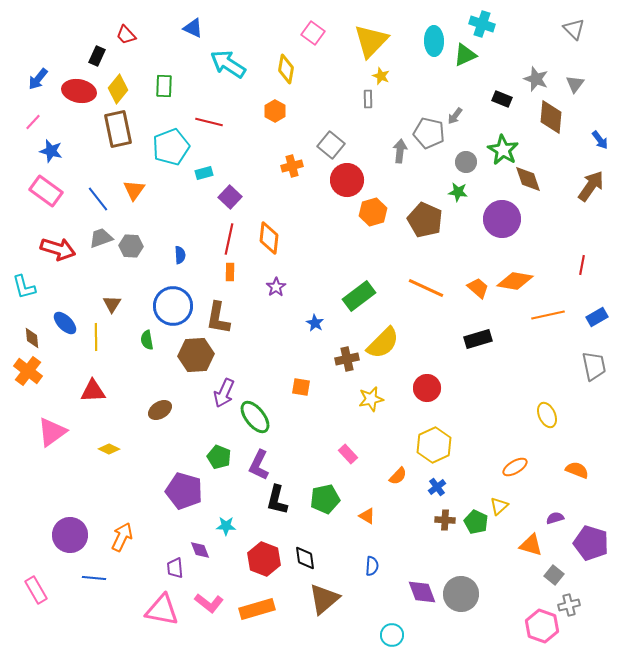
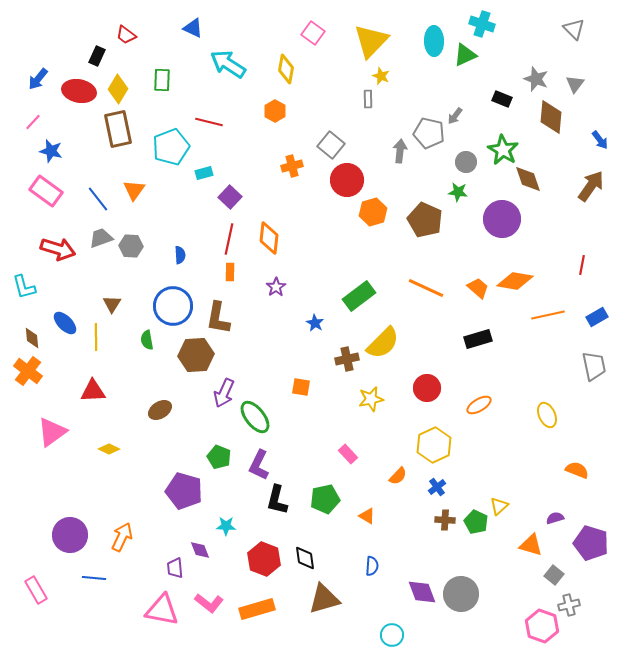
red trapezoid at (126, 35): rotated 10 degrees counterclockwise
green rectangle at (164, 86): moved 2 px left, 6 px up
yellow diamond at (118, 89): rotated 8 degrees counterclockwise
orange ellipse at (515, 467): moved 36 px left, 62 px up
brown triangle at (324, 599): rotated 24 degrees clockwise
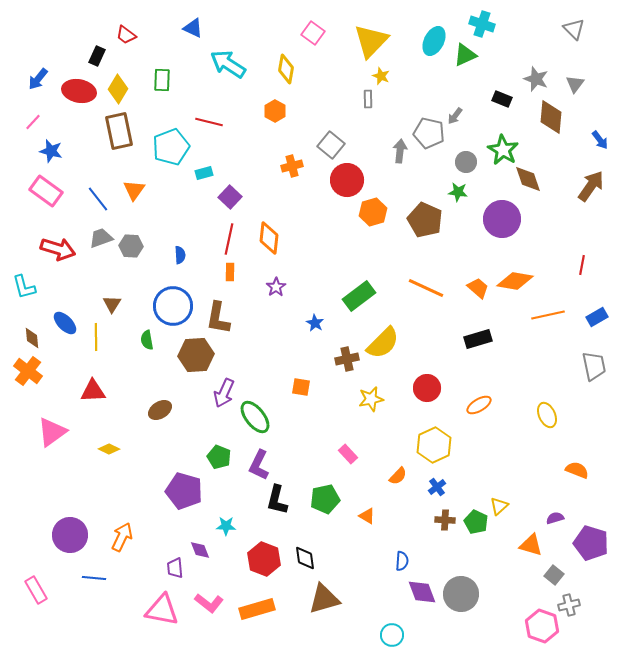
cyan ellipse at (434, 41): rotated 28 degrees clockwise
brown rectangle at (118, 129): moved 1 px right, 2 px down
blue semicircle at (372, 566): moved 30 px right, 5 px up
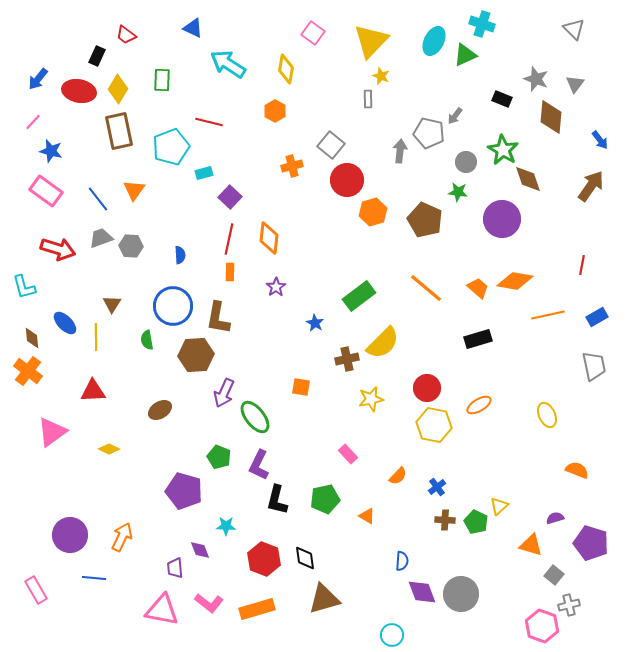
orange line at (426, 288): rotated 15 degrees clockwise
yellow hexagon at (434, 445): moved 20 px up; rotated 24 degrees counterclockwise
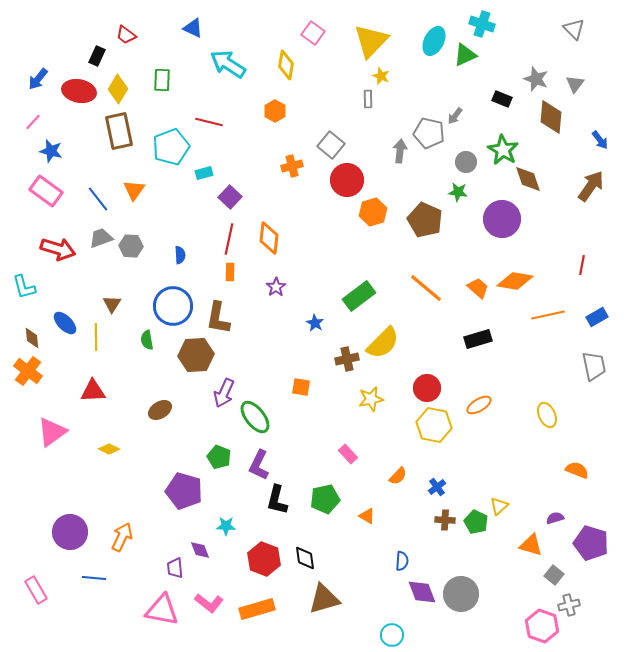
yellow diamond at (286, 69): moved 4 px up
purple circle at (70, 535): moved 3 px up
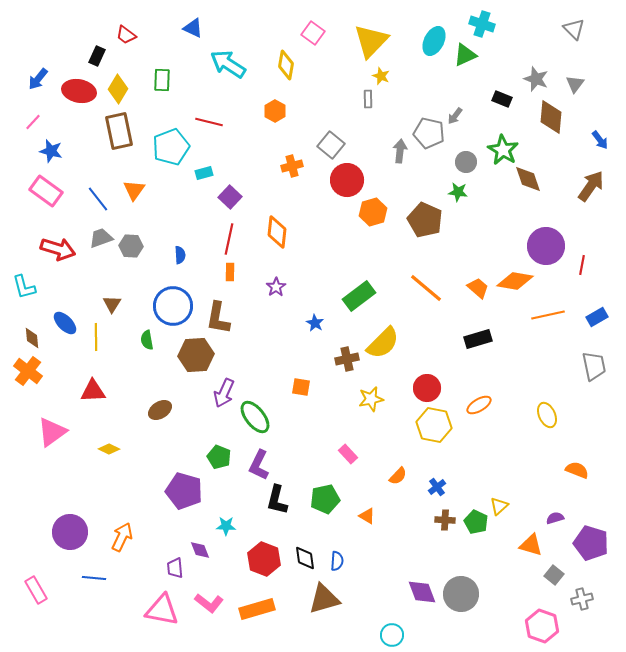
purple circle at (502, 219): moved 44 px right, 27 px down
orange diamond at (269, 238): moved 8 px right, 6 px up
blue semicircle at (402, 561): moved 65 px left
gray cross at (569, 605): moved 13 px right, 6 px up
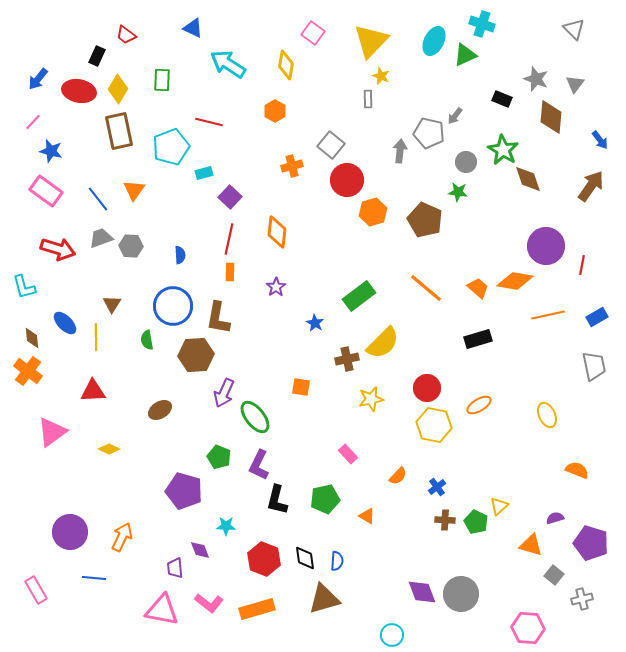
pink hexagon at (542, 626): moved 14 px left, 2 px down; rotated 16 degrees counterclockwise
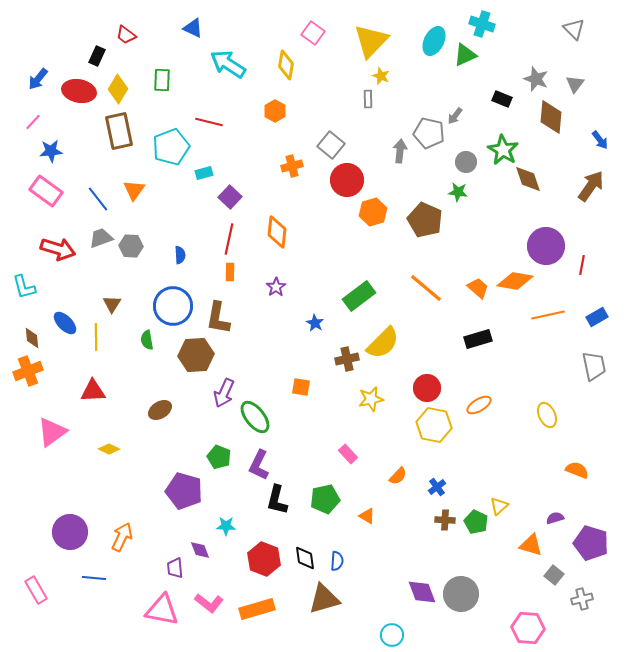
blue star at (51, 151): rotated 20 degrees counterclockwise
orange cross at (28, 371): rotated 32 degrees clockwise
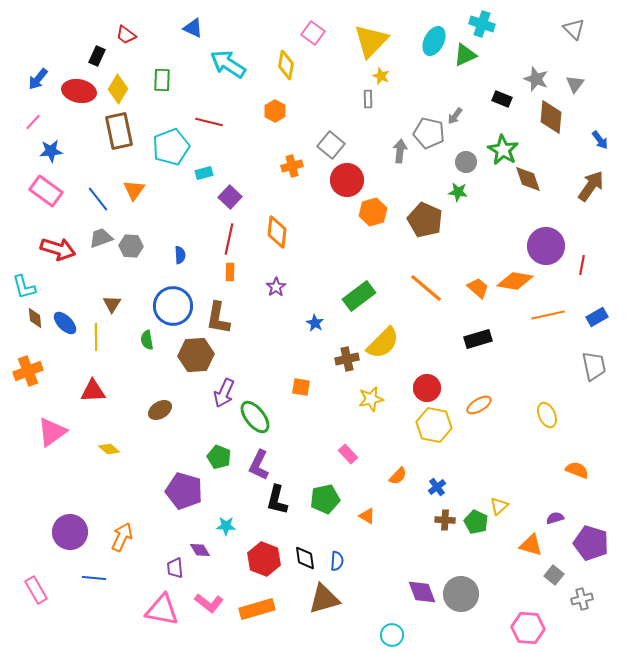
brown diamond at (32, 338): moved 3 px right, 20 px up
yellow diamond at (109, 449): rotated 15 degrees clockwise
purple diamond at (200, 550): rotated 10 degrees counterclockwise
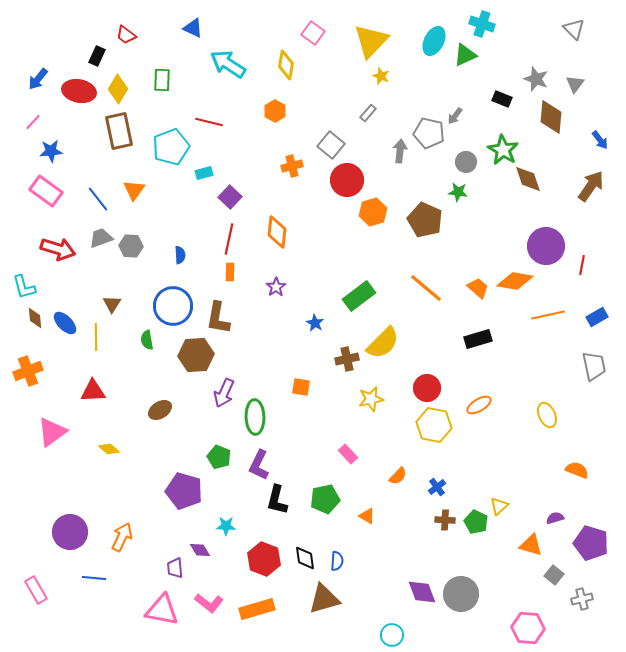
gray rectangle at (368, 99): moved 14 px down; rotated 42 degrees clockwise
green ellipse at (255, 417): rotated 36 degrees clockwise
